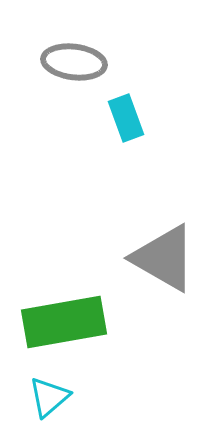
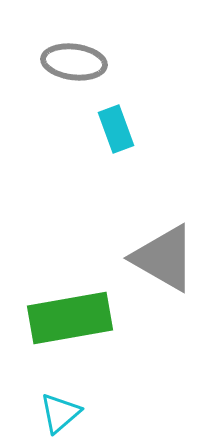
cyan rectangle: moved 10 px left, 11 px down
green rectangle: moved 6 px right, 4 px up
cyan triangle: moved 11 px right, 16 px down
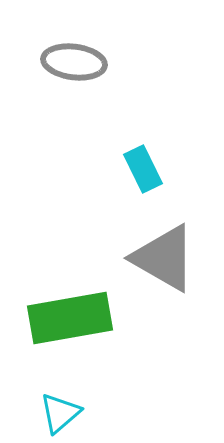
cyan rectangle: moved 27 px right, 40 px down; rotated 6 degrees counterclockwise
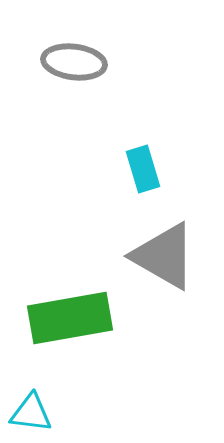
cyan rectangle: rotated 9 degrees clockwise
gray triangle: moved 2 px up
cyan triangle: moved 29 px left; rotated 48 degrees clockwise
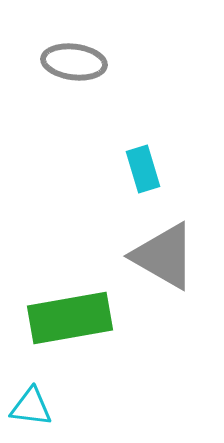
cyan triangle: moved 6 px up
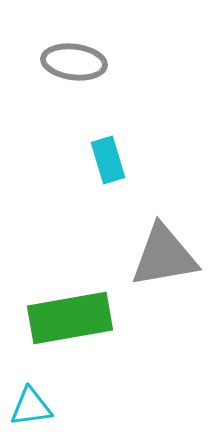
cyan rectangle: moved 35 px left, 9 px up
gray triangle: rotated 40 degrees counterclockwise
cyan triangle: rotated 15 degrees counterclockwise
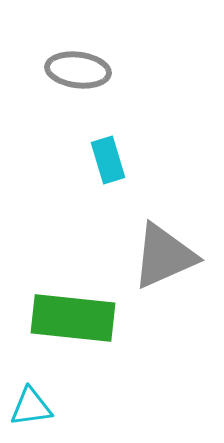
gray ellipse: moved 4 px right, 8 px down
gray triangle: rotated 14 degrees counterclockwise
green rectangle: moved 3 px right; rotated 16 degrees clockwise
